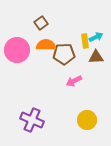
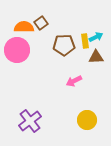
orange semicircle: moved 22 px left, 18 px up
brown pentagon: moved 9 px up
purple cross: moved 2 px left, 1 px down; rotated 30 degrees clockwise
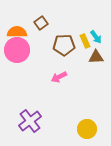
orange semicircle: moved 7 px left, 5 px down
cyan arrow: rotated 80 degrees clockwise
yellow rectangle: rotated 16 degrees counterclockwise
pink arrow: moved 15 px left, 4 px up
yellow circle: moved 9 px down
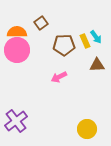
brown triangle: moved 1 px right, 8 px down
purple cross: moved 14 px left
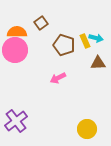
cyan arrow: moved 1 px down; rotated 40 degrees counterclockwise
brown pentagon: rotated 20 degrees clockwise
pink circle: moved 2 px left
brown triangle: moved 1 px right, 2 px up
pink arrow: moved 1 px left, 1 px down
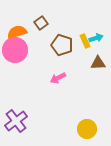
orange semicircle: rotated 18 degrees counterclockwise
cyan arrow: rotated 32 degrees counterclockwise
brown pentagon: moved 2 px left
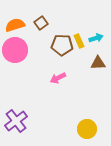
orange semicircle: moved 2 px left, 7 px up
yellow rectangle: moved 6 px left
brown pentagon: rotated 15 degrees counterclockwise
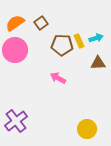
orange semicircle: moved 2 px up; rotated 18 degrees counterclockwise
pink arrow: rotated 56 degrees clockwise
